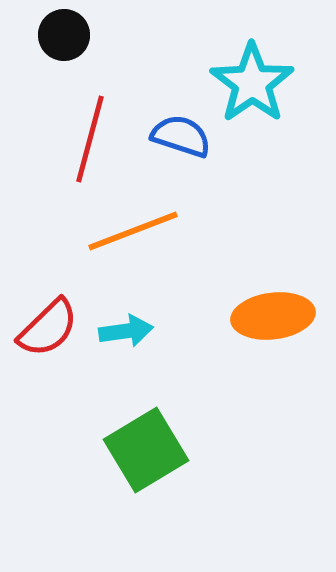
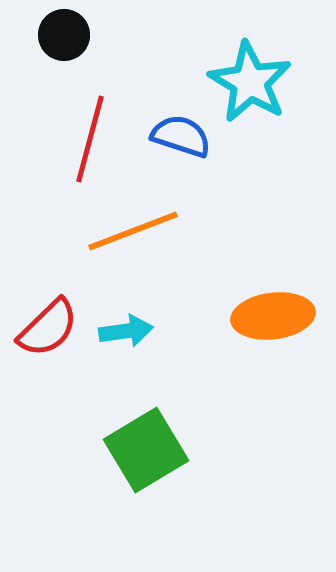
cyan star: moved 2 px left, 1 px up; rotated 6 degrees counterclockwise
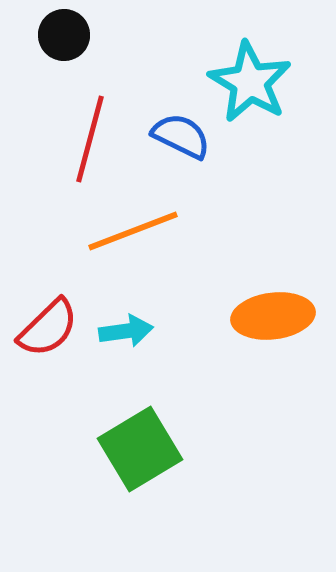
blue semicircle: rotated 8 degrees clockwise
green square: moved 6 px left, 1 px up
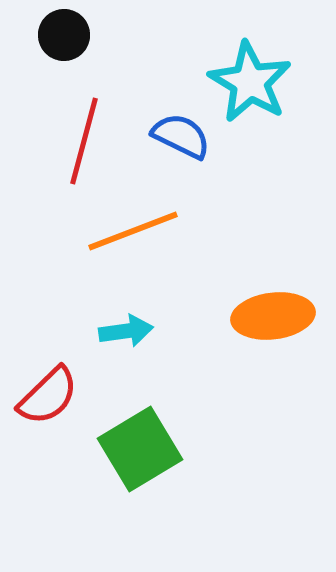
red line: moved 6 px left, 2 px down
red semicircle: moved 68 px down
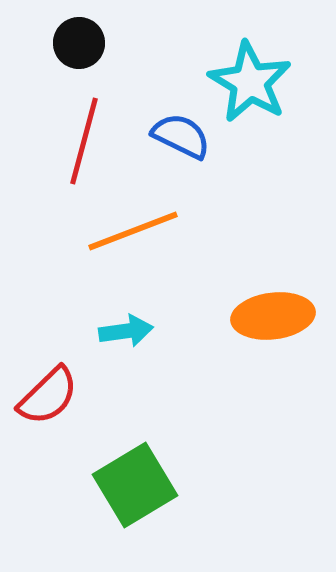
black circle: moved 15 px right, 8 px down
green square: moved 5 px left, 36 px down
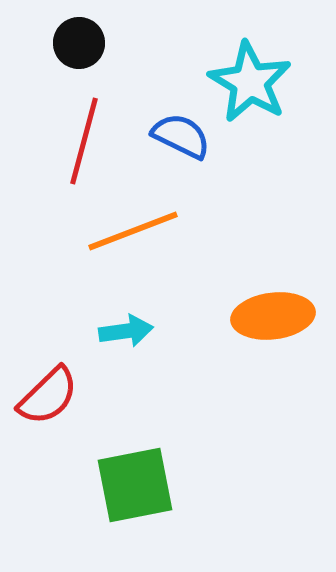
green square: rotated 20 degrees clockwise
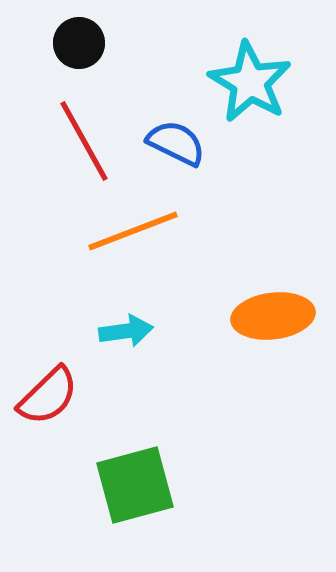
blue semicircle: moved 5 px left, 7 px down
red line: rotated 44 degrees counterclockwise
green square: rotated 4 degrees counterclockwise
